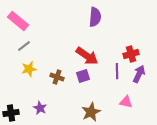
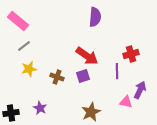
purple arrow: moved 1 px right, 16 px down
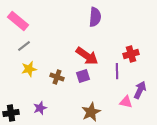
purple star: rotated 24 degrees clockwise
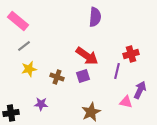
purple line: rotated 14 degrees clockwise
purple star: moved 1 px right, 4 px up; rotated 24 degrees clockwise
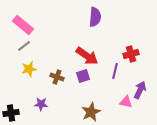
pink rectangle: moved 5 px right, 4 px down
purple line: moved 2 px left
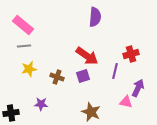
gray line: rotated 32 degrees clockwise
purple arrow: moved 2 px left, 2 px up
brown star: rotated 24 degrees counterclockwise
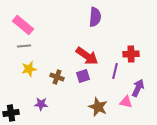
red cross: rotated 14 degrees clockwise
brown star: moved 7 px right, 5 px up
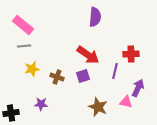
red arrow: moved 1 px right, 1 px up
yellow star: moved 3 px right
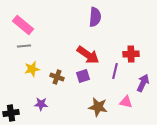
purple arrow: moved 5 px right, 5 px up
brown star: rotated 12 degrees counterclockwise
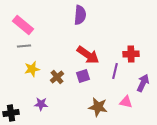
purple semicircle: moved 15 px left, 2 px up
brown cross: rotated 32 degrees clockwise
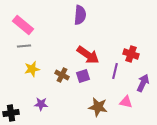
red cross: rotated 21 degrees clockwise
brown cross: moved 5 px right, 2 px up; rotated 24 degrees counterclockwise
